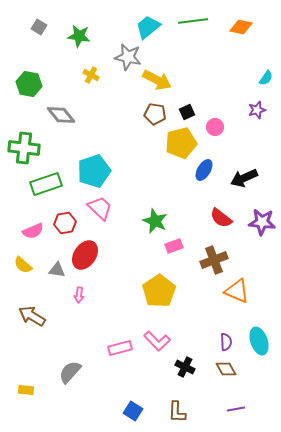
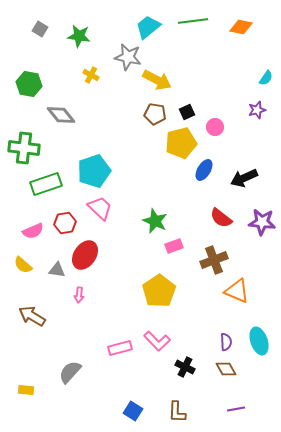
gray square at (39, 27): moved 1 px right, 2 px down
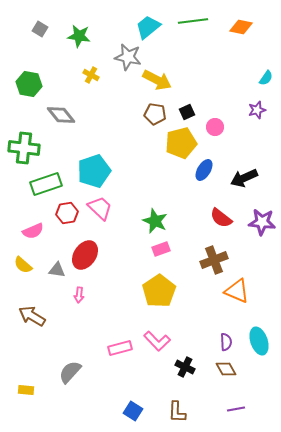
red hexagon at (65, 223): moved 2 px right, 10 px up
pink rectangle at (174, 246): moved 13 px left, 3 px down
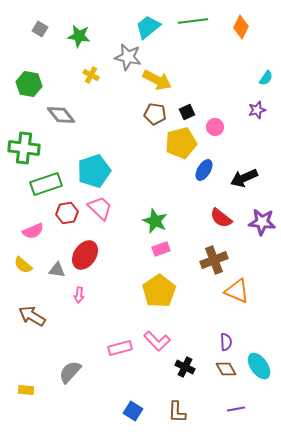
orange diamond at (241, 27): rotated 75 degrees counterclockwise
cyan ellipse at (259, 341): moved 25 px down; rotated 16 degrees counterclockwise
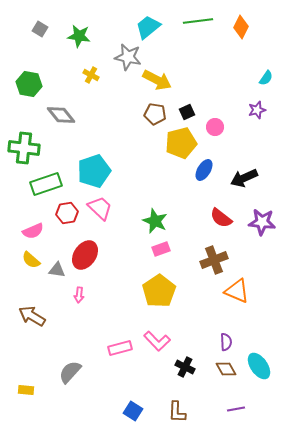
green line at (193, 21): moved 5 px right
yellow semicircle at (23, 265): moved 8 px right, 5 px up
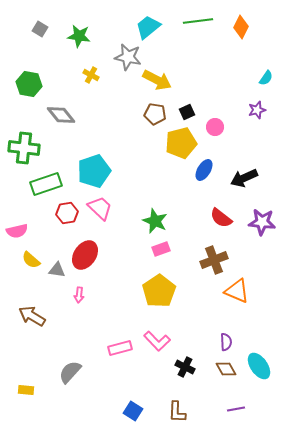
pink semicircle at (33, 231): moved 16 px left; rotated 10 degrees clockwise
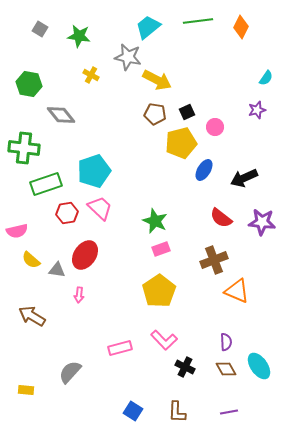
pink L-shape at (157, 341): moved 7 px right, 1 px up
purple line at (236, 409): moved 7 px left, 3 px down
